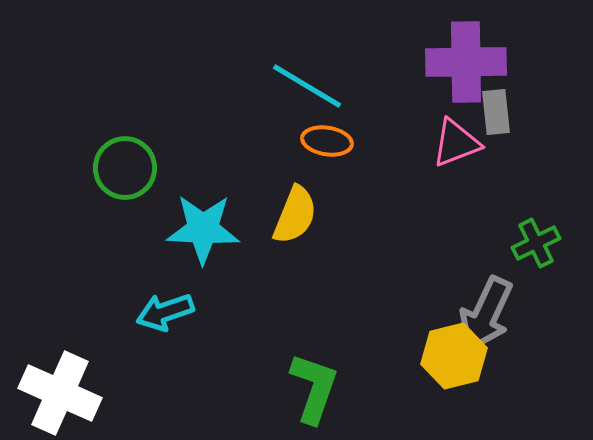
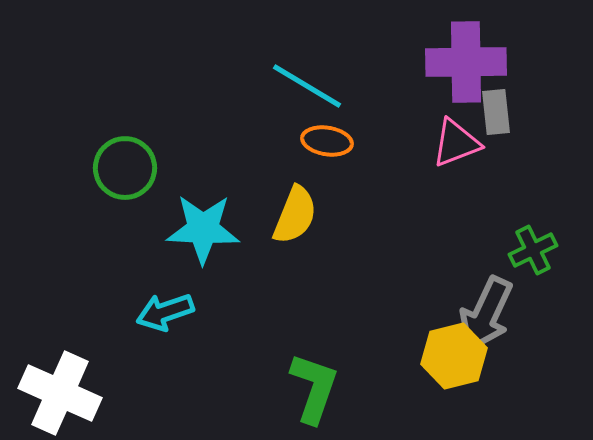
green cross: moved 3 px left, 7 px down
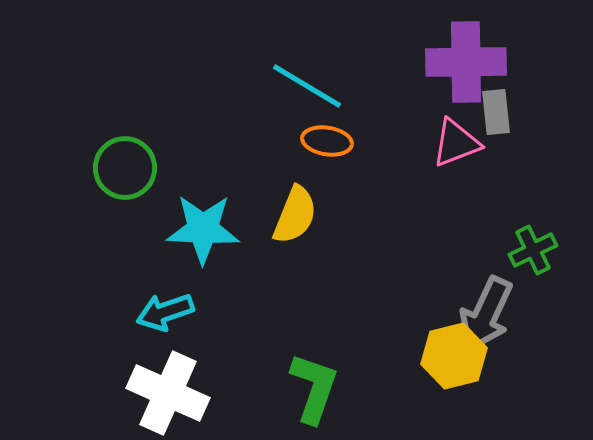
white cross: moved 108 px right
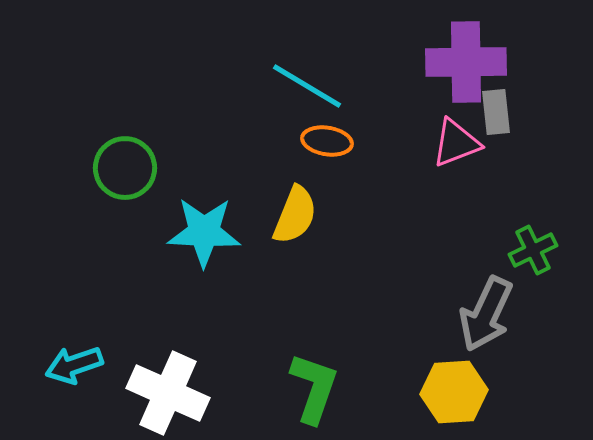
cyan star: moved 1 px right, 3 px down
cyan arrow: moved 91 px left, 53 px down
yellow hexagon: moved 36 px down; rotated 10 degrees clockwise
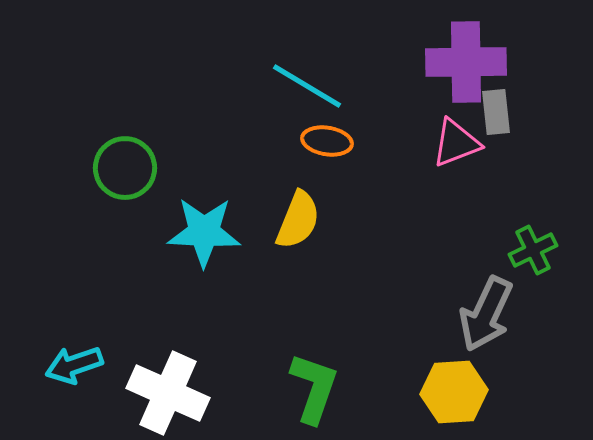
yellow semicircle: moved 3 px right, 5 px down
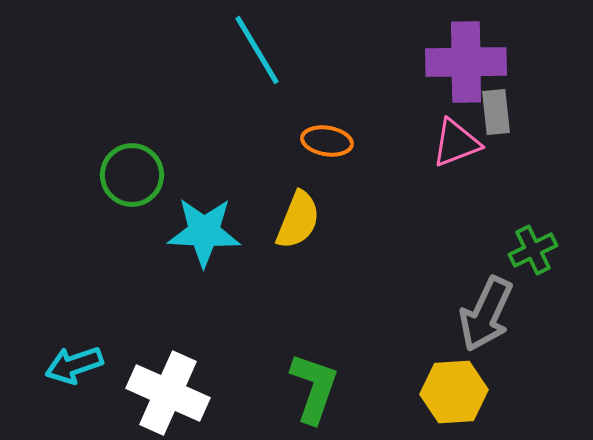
cyan line: moved 50 px left, 36 px up; rotated 28 degrees clockwise
green circle: moved 7 px right, 7 px down
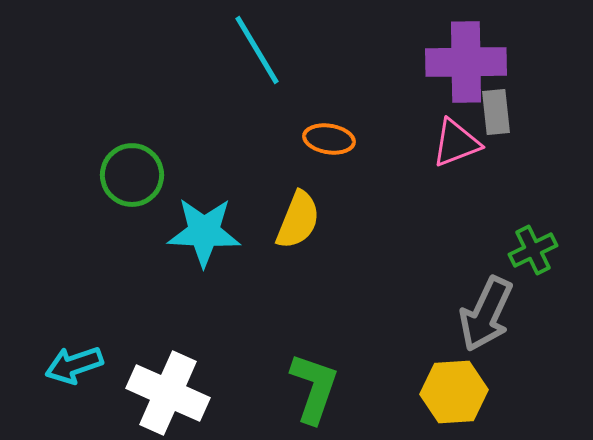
orange ellipse: moved 2 px right, 2 px up
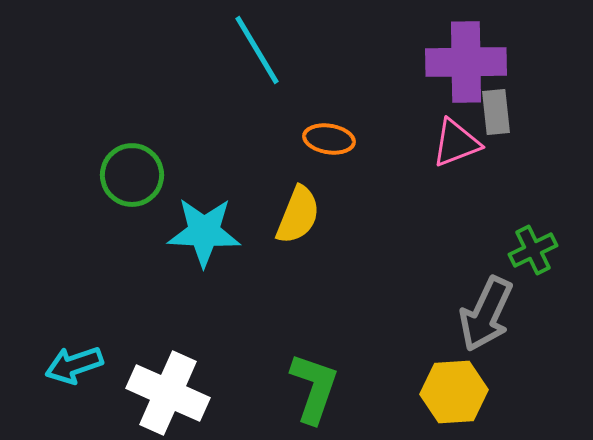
yellow semicircle: moved 5 px up
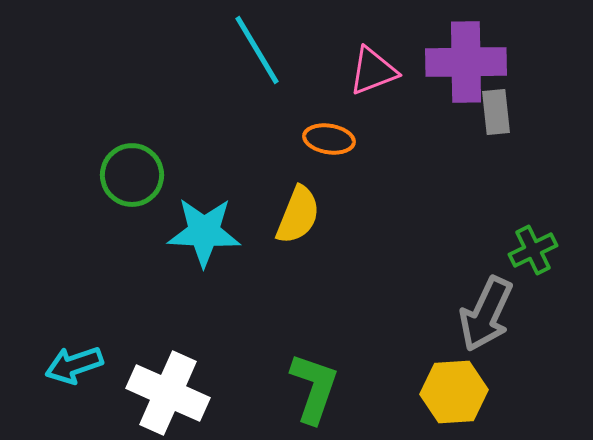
pink triangle: moved 83 px left, 72 px up
